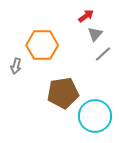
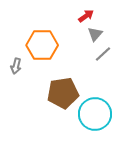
cyan circle: moved 2 px up
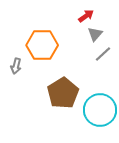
brown pentagon: rotated 24 degrees counterclockwise
cyan circle: moved 5 px right, 4 px up
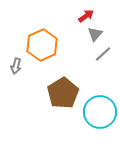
orange hexagon: rotated 24 degrees counterclockwise
cyan circle: moved 2 px down
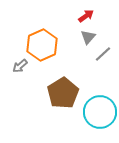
gray triangle: moved 7 px left, 3 px down
gray arrow: moved 4 px right; rotated 35 degrees clockwise
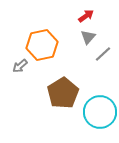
orange hexagon: rotated 12 degrees clockwise
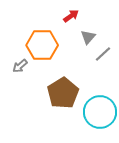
red arrow: moved 15 px left
orange hexagon: rotated 12 degrees clockwise
